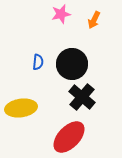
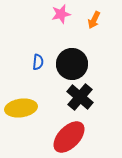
black cross: moved 2 px left
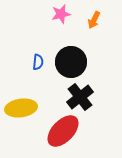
black circle: moved 1 px left, 2 px up
black cross: rotated 12 degrees clockwise
red ellipse: moved 6 px left, 6 px up
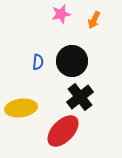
black circle: moved 1 px right, 1 px up
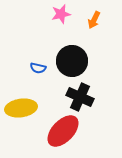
blue semicircle: moved 6 px down; rotated 98 degrees clockwise
black cross: rotated 28 degrees counterclockwise
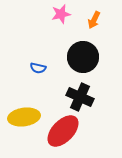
black circle: moved 11 px right, 4 px up
yellow ellipse: moved 3 px right, 9 px down
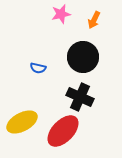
yellow ellipse: moved 2 px left, 5 px down; rotated 20 degrees counterclockwise
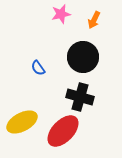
blue semicircle: rotated 42 degrees clockwise
black cross: rotated 8 degrees counterclockwise
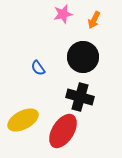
pink star: moved 2 px right
yellow ellipse: moved 1 px right, 2 px up
red ellipse: rotated 12 degrees counterclockwise
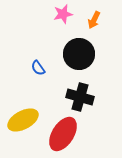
black circle: moved 4 px left, 3 px up
red ellipse: moved 3 px down
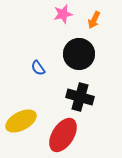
yellow ellipse: moved 2 px left, 1 px down
red ellipse: moved 1 px down
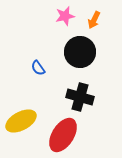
pink star: moved 2 px right, 2 px down
black circle: moved 1 px right, 2 px up
